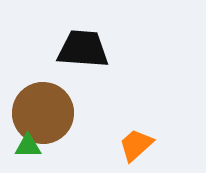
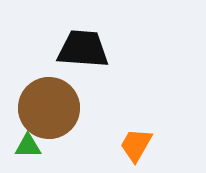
brown circle: moved 6 px right, 5 px up
orange trapezoid: rotated 18 degrees counterclockwise
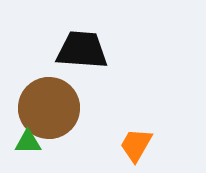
black trapezoid: moved 1 px left, 1 px down
green triangle: moved 4 px up
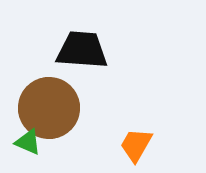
green triangle: rotated 24 degrees clockwise
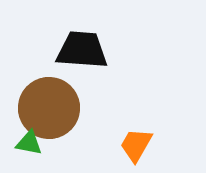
green triangle: moved 1 px right, 1 px down; rotated 12 degrees counterclockwise
